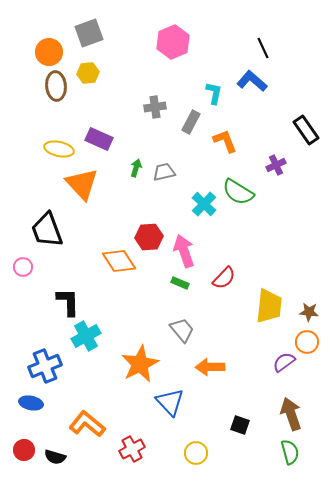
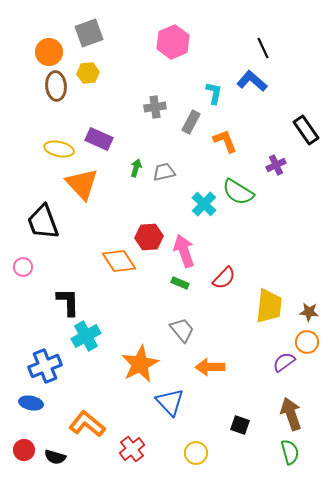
black trapezoid at (47, 230): moved 4 px left, 8 px up
red cross at (132, 449): rotated 10 degrees counterclockwise
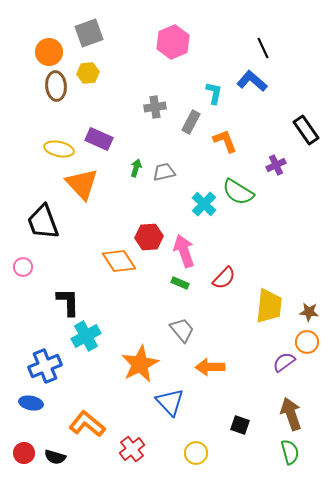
red circle at (24, 450): moved 3 px down
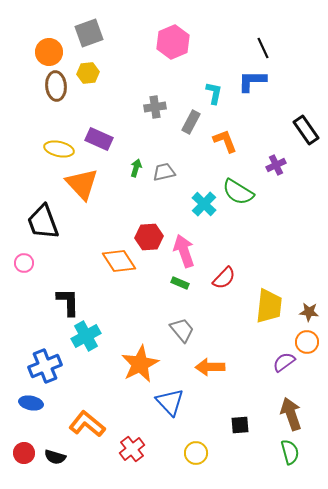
blue L-shape at (252, 81): rotated 40 degrees counterclockwise
pink circle at (23, 267): moved 1 px right, 4 px up
black square at (240, 425): rotated 24 degrees counterclockwise
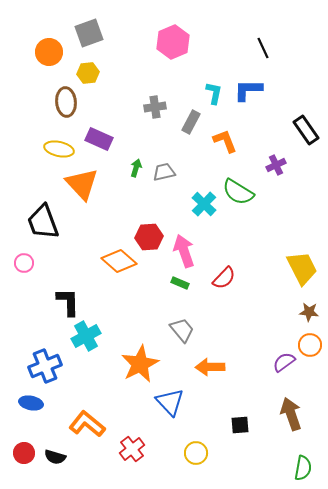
blue L-shape at (252, 81): moved 4 px left, 9 px down
brown ellipse at (56, 86): moved 10 px right, 16 px down
orange diamond at (119, 261): rotated 16 degrees counterclockwise
yellow trapezoid at (269, 306): moved 33 px right, 38 px up; rotated 33 degrees counterclockwise
orange circle at (307, 342): moved 3 px right, 3 px down
green semicircle at (290, 452): moved 13 px right, 16 px down; rotated 25 degrees clockwise
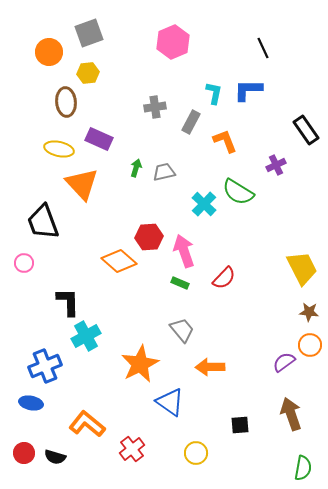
blue triangle at (170, 402): rotated 12 degrees counterclockwise
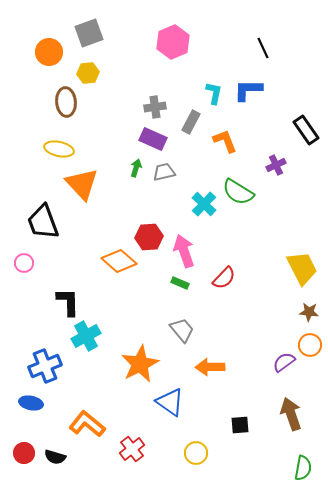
purple rectangle at (99, 139): moved 54 px right
